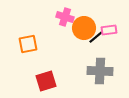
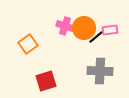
pink cross: moved 9 px down
pink rectangle: moved 1 px right
orange square: rotated 24 degrees counterclockwise
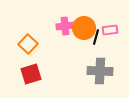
pink cross: rotated 24 degrees counterclockwise
black line: rotated 35 degrees counterclockwise
orange square: rotated 12 degrees counterclockwise
red square: moved 15 px left, 7 px up
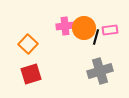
gray cross: rotated 20 degrees counterclockwise
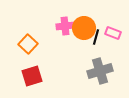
pink rectangle: moved 3 px right, 3 px down; rotated 28 degrees clockwise
red square: moved 1 px right, 2 px down
